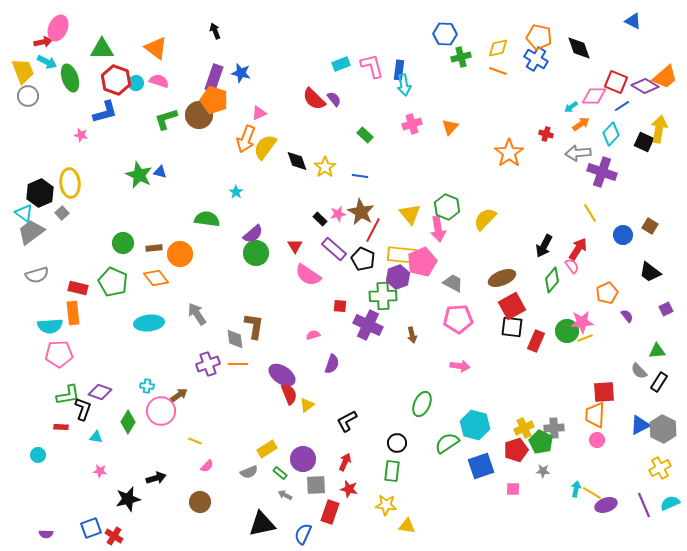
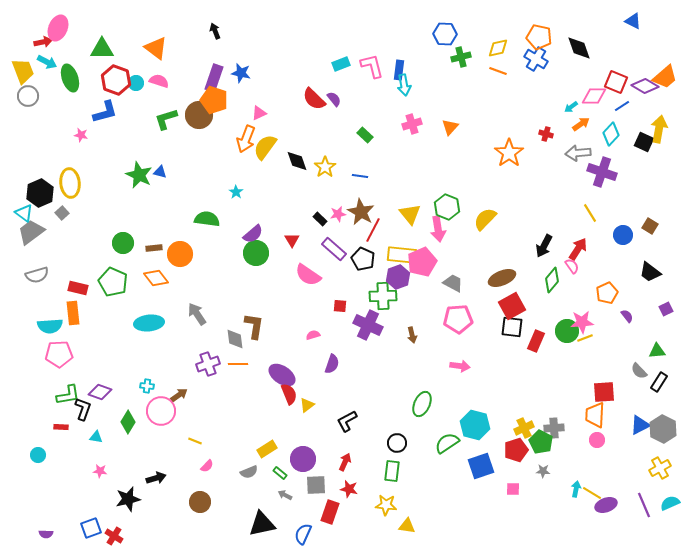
red triangle at (295, 246): moved 3 px left, 6 px up
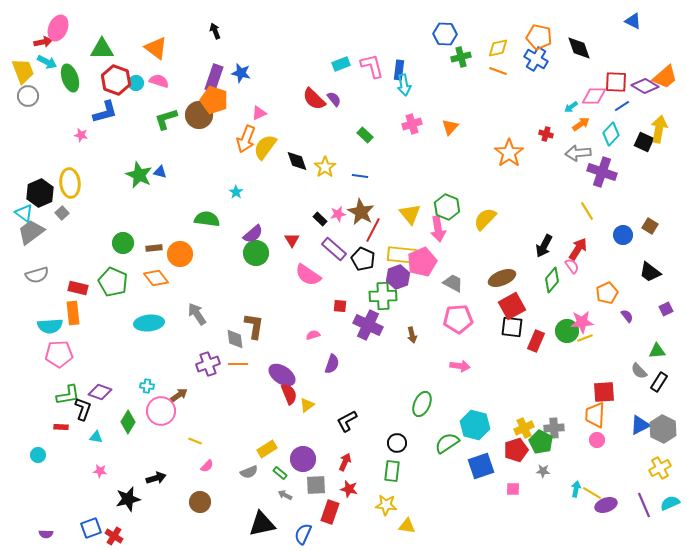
red square at (616, 82): rotated 20 degrees counterclockwise
yellow line at (590, 213): moved 3 px left, 2 px up
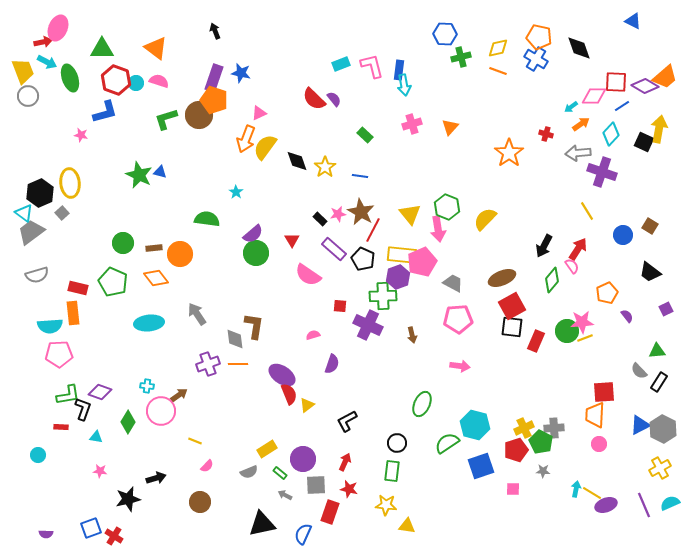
pink circle at (597, 440): moved 2 px right, 4 px down
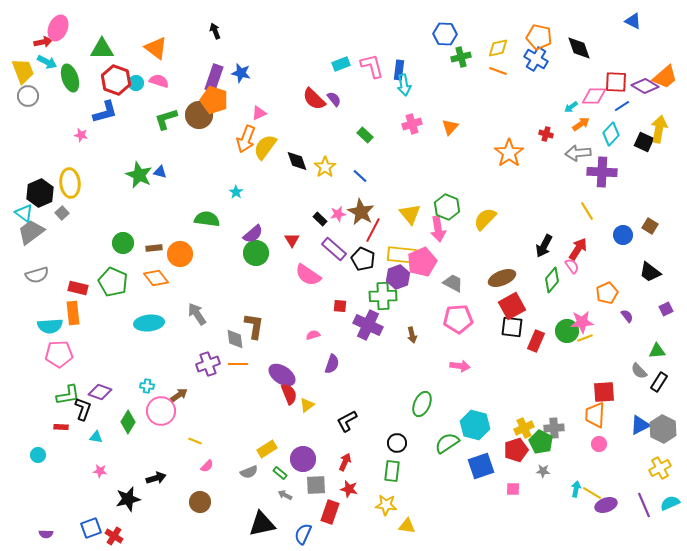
purple cross at (602, 172): rotated 16 degrees counterclockwise
blue line at (360, 176): rotated 35 degrees clockwise
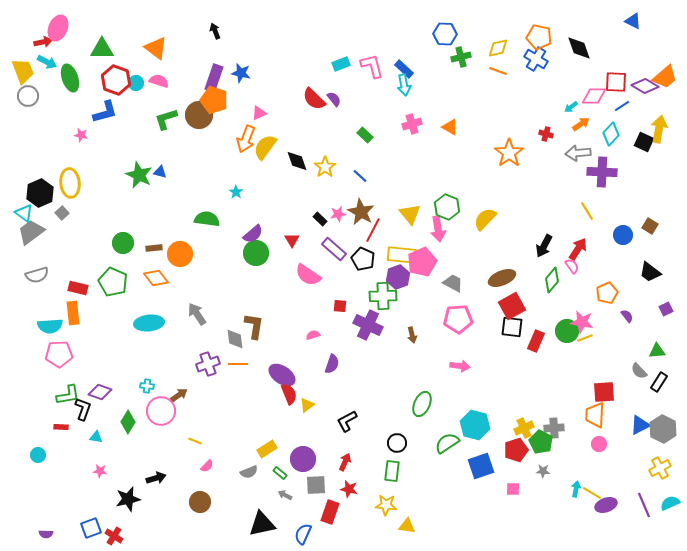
blue rectangle at (399, 70): moved 5 px right, 1 px up; rotated 54 degrees counterclockwise
orange triangle at (450, 127): rotated 42 degrees counterclockwise
pink star at (582, 322): rotated 15 degrees clockwise
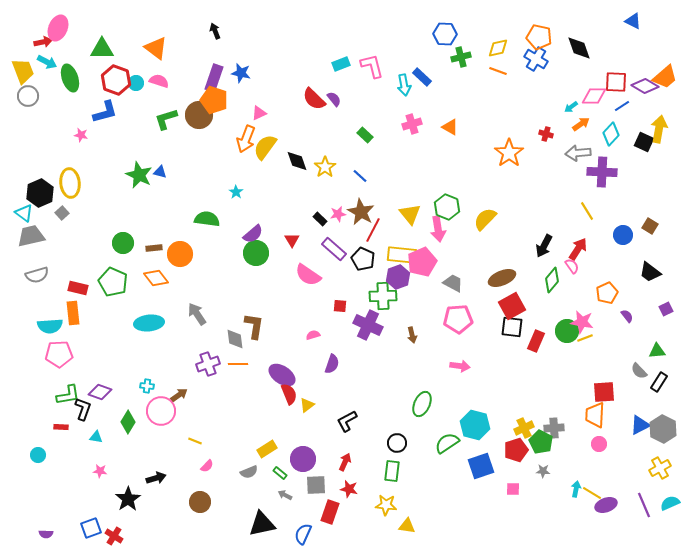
blue rectangle at (404, 69): moved 18 px right, 8 px down
gray trapezoid at (31, 232): moved 4 px down; rotated 24 degrees clockwise
black star at (128, 499): rotated 20 degrees counterclockwise
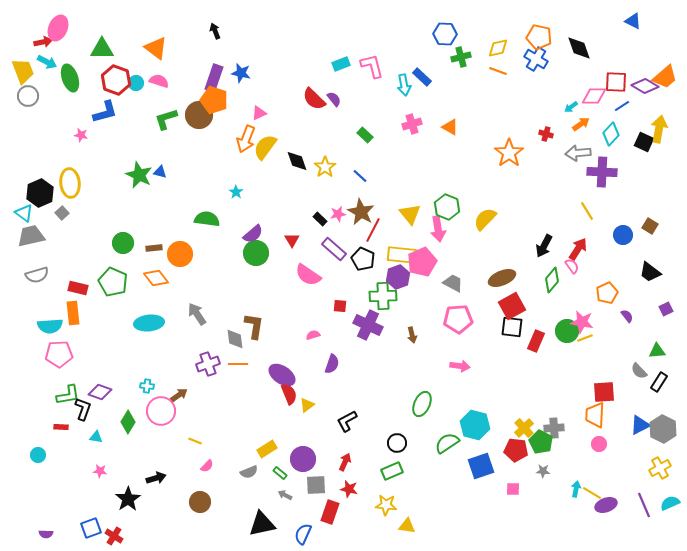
yellow cross at (524, 428): rotated 18 degrees counterclockwise
red pentagon at (516, 450): rotated 25 degrees clockwise
green rectangle at (392, 471): rotated 60 degrees clockwise
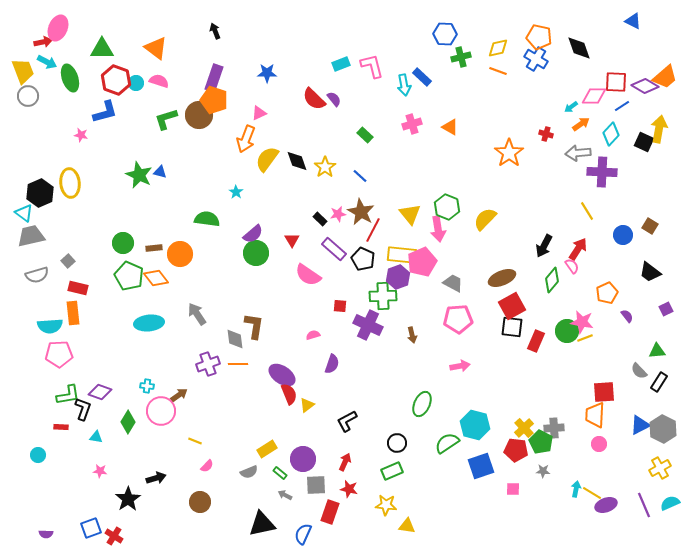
blue star at (241, 73): moved 26 px right; rotated 12 degrees counterclockwise
yellow semicircle at (265, 147): moved 2 px right, 12 px down
gray square at (62, 213): moved 6 px right, 48 px down
green pentagon at (113, 282): moved 16 px right, 6 px up
pink arrow at (460, 366): rotated 18 degrees counterclockwise
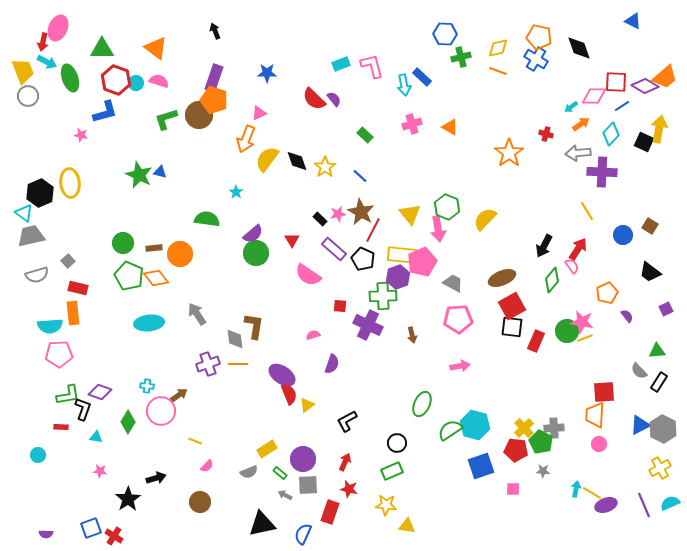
red arrow at (43, 42): rotated 114 degrees clockwise
green semicircle at (447, 443): moved 3 px right, 13 px up
gray square at (316, 485): moved 8 px left
